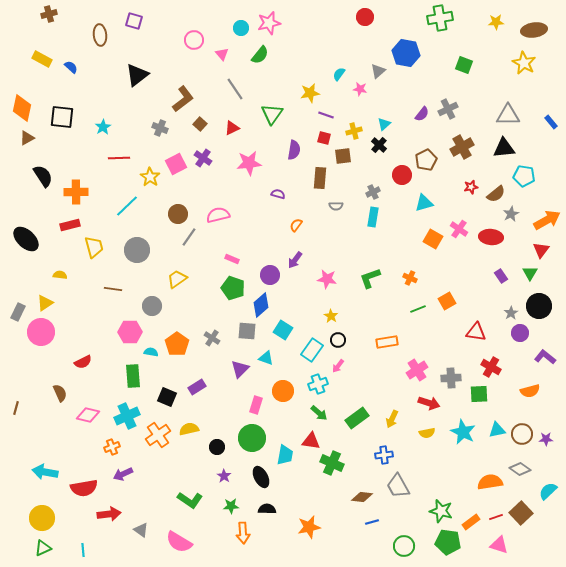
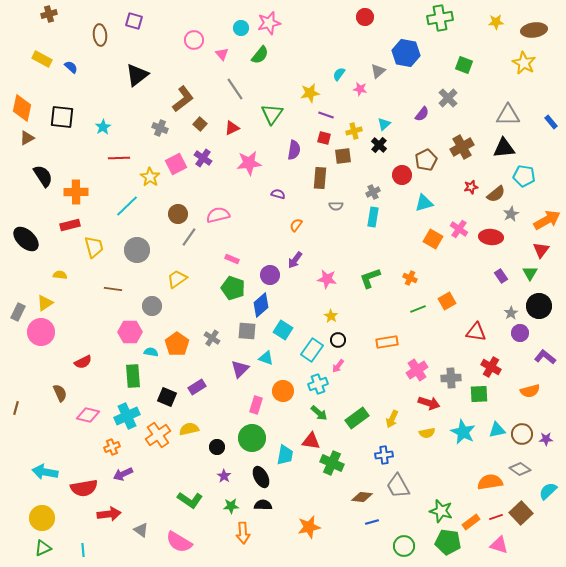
gray cross at (448, 109): moved 11 px up; rotated 18 degrees counterclockwise
black semicircle at (267, 509): moved 4 px left, 4 px up
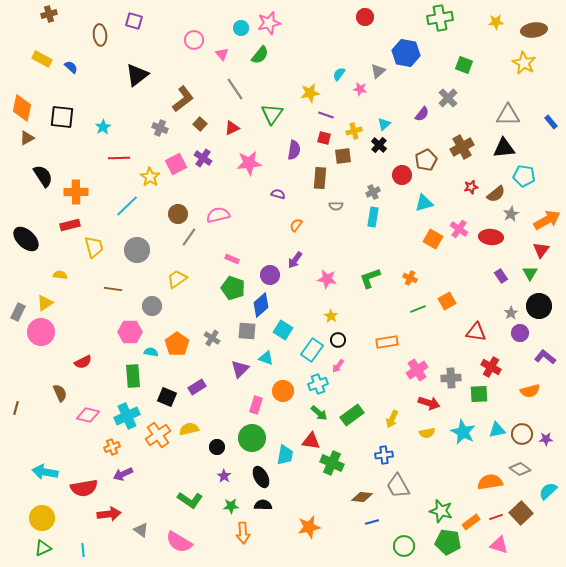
green rectangle at (357, 418): moved 5 px left, 3 px up
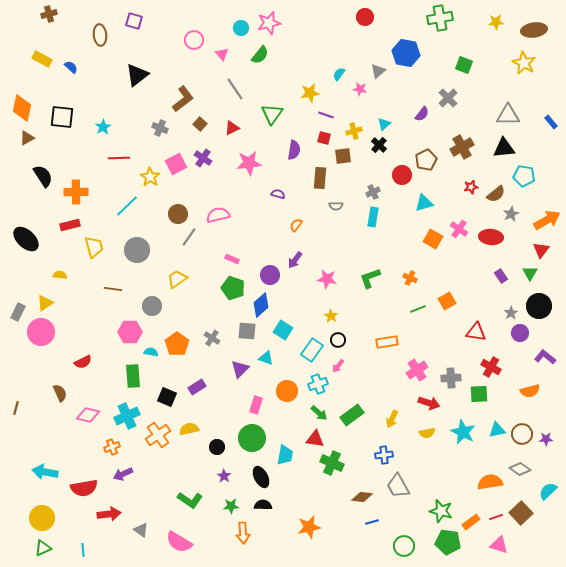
orange circle at (283, 391): moved 4 px right
red triangle at (311, 441): moved 4 px right, 2 px up
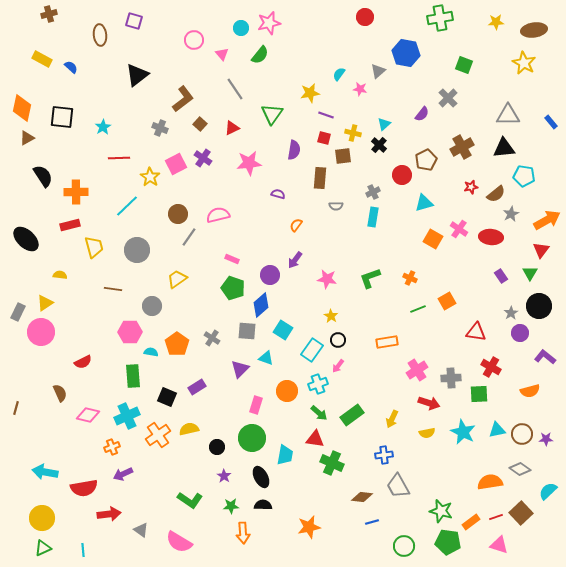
yellow cross at (354, 131): moved 1 px left, 2 px down; rotated 28 degrees clockwise
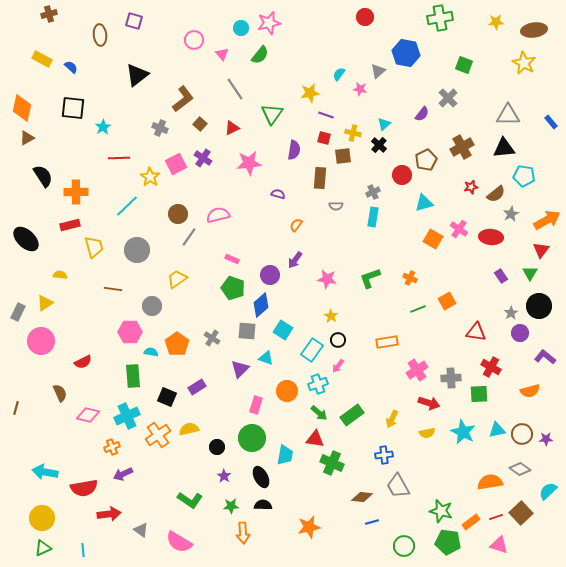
black square at (62, 117): moved 11 px right, 9 px up
pink circle at (41, 332): moved 9 px down
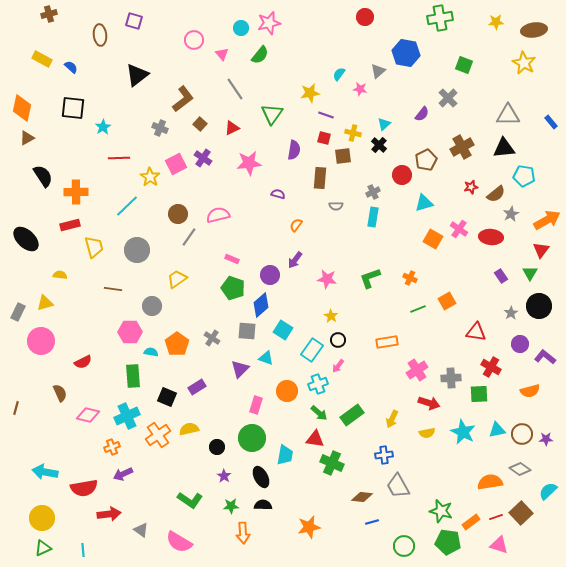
yellow triangle at (45, 303): rotated 18 degrees clockwise
purple circle at (520, 333): moved 11 px down
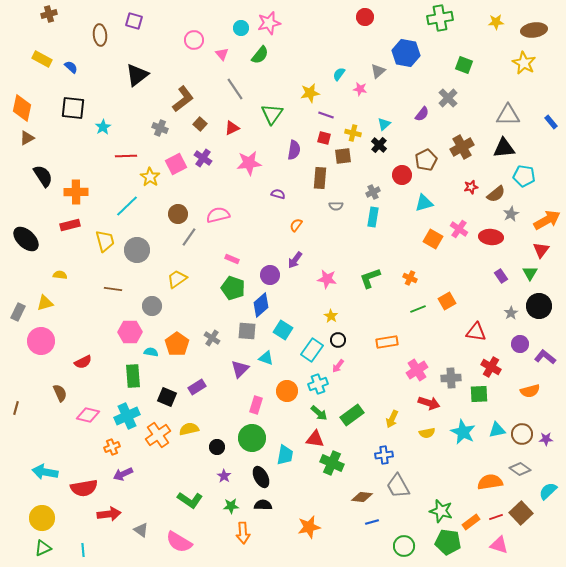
red line at (119, 158): moved 7 px right, 2 px up
yellow trapezoid at (94, 247): moved 11 px right, 6 px up
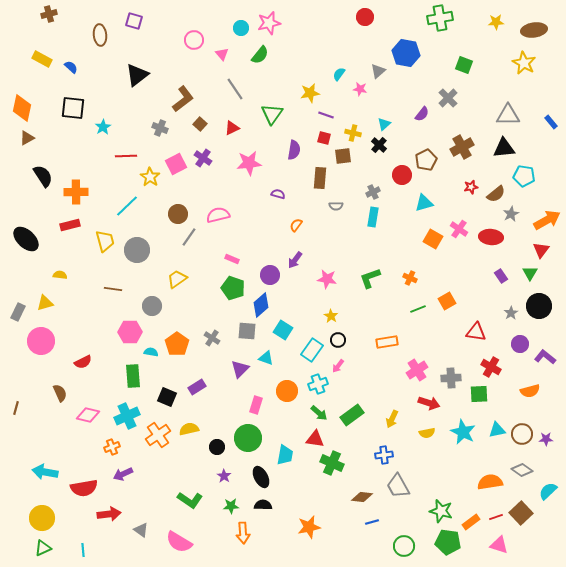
green circle at (252, 438): moved 4 px left
gray diamond at (520, 469): moved 2 px right, 1 px down
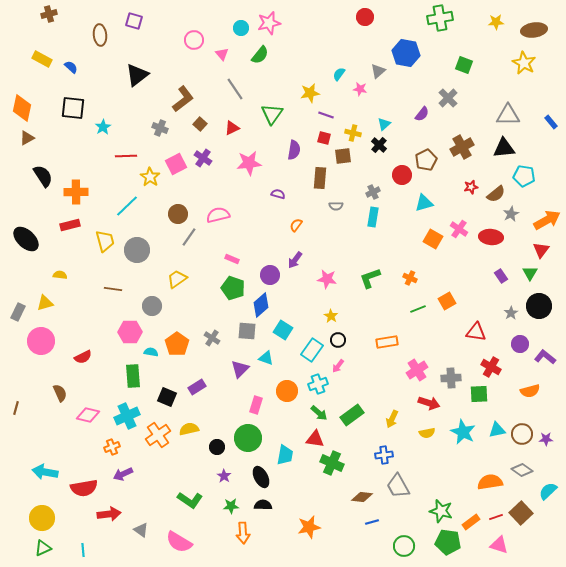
red semicircle at (83, 362): moved 5 px up
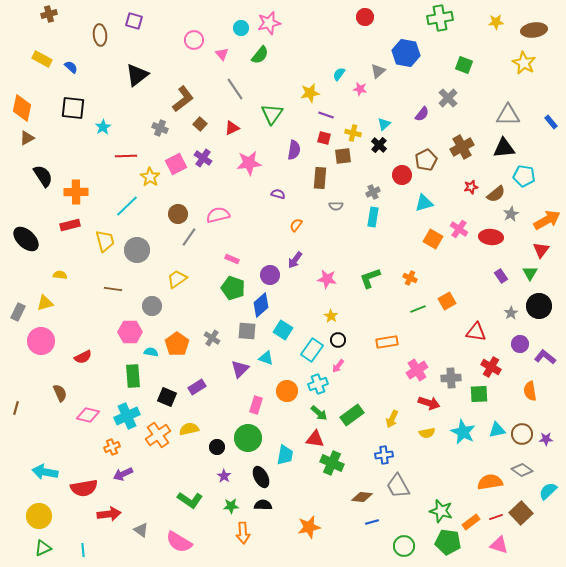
orange semicircle at (530, 391): rotated 96 degrees clockwise
yellow circle at (42, 518): moved 3 px left, 2 px up
